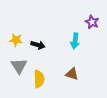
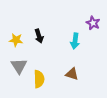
purple star: moved 1 px right, 1 px down
black arrow: moved 1 px right, 9 px up; rotated 56 degrees clockwise
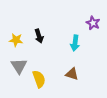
cyan arrow: moved 2 px down
yellow semicircle: rotated 18 degrees counterclockwise
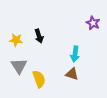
cyan arrow: moved 11 px down
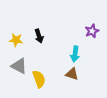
purple star: moved 1 px left, 8 px down; rotated 24 degrees clockwise
gray triangle: rotated 30 degrees counterclockwise
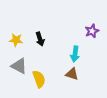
black arrow: moved 1 px right, 3 px down
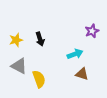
yellow star: rotated 24 degrees counterclockwise
cyan arrow: rotated 119 degrees counterclockwise
brown triangle: moved 10 px right
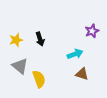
gray triangle: moved 1 px right; rotated 12 degrees clockwise
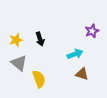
gray triangle: moved 1 px left, 3 px up
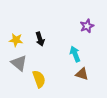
purple star: moved 5 px left, 5 px up
yellow star: rotated 24 degrees clockwise
cyan arrow: rotated 91 degrees counterclockwise
